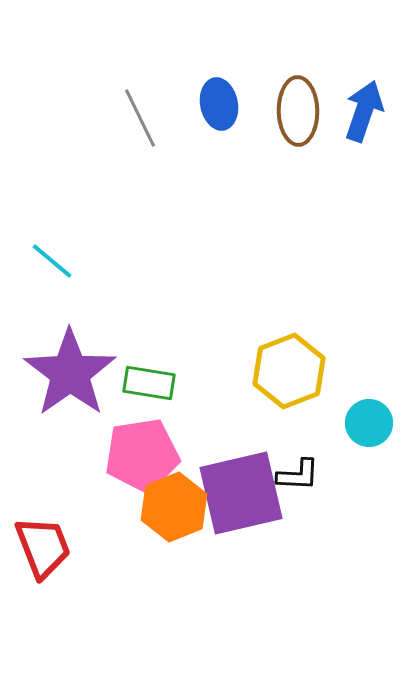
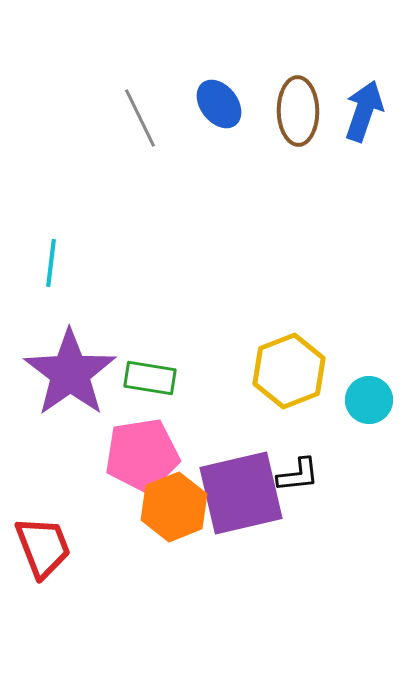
blue ellipse: rotated 27 degrees counterclockwise
cyan line: moved 1 px left, 2 px down; rotated 57 degrees clockwise
green rectangle: moved 1 px right, 5 px up
cyan circle: moved 23 px up
black L-shape: rotated 9 degrees counterclockwise
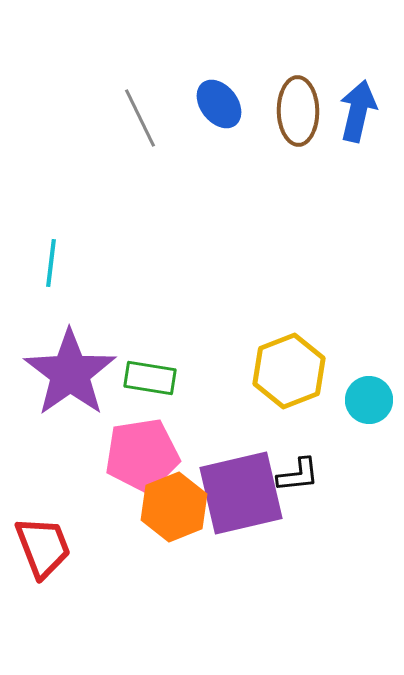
blue arrow: moved 6 px left; rotated 6 degrees counterclockwise
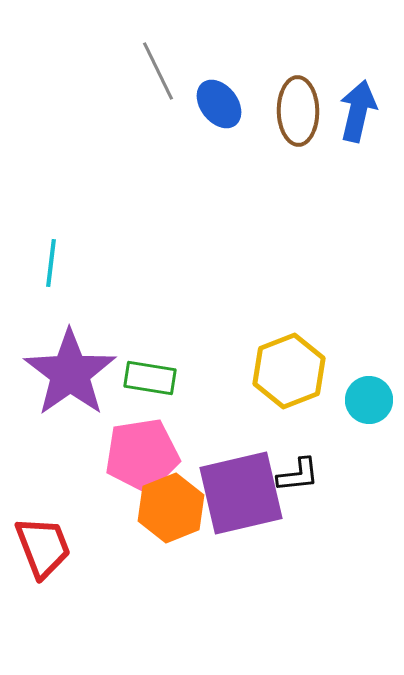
gray line: moved 18 px right, 47 px up
orange hexagon: moved 3 px left, 1 px down
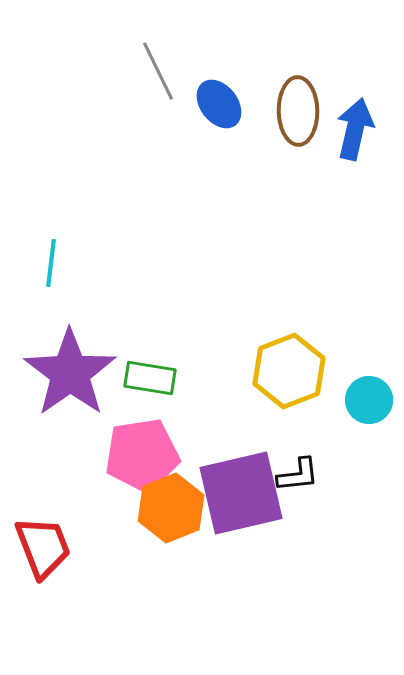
blue arrow: moved 3 px left, 18 px down
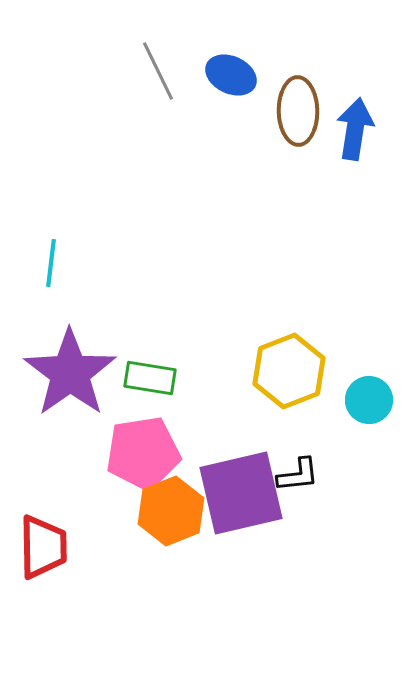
blue ellipse: moved 12 px right, 29 px up; rotated 27 degrees counterclockwise
blue arrow: rotated 4 degrees counterclockwise
pink pentagon: moved 1 px right, 2 px up
orange hexagon: moved 3 px down
red trapezoid: rotated 20 degrees clockwise
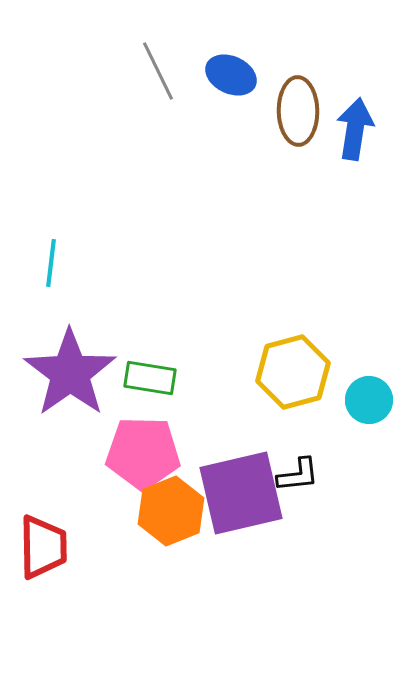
yellow hexagon: moved 4 px right, 1 px down; rotated 6 degrees clockwise
pink pentagon: rotated 10 degrees clockwise
